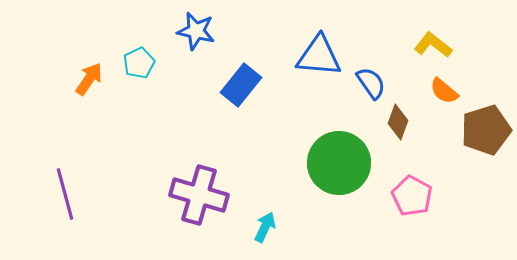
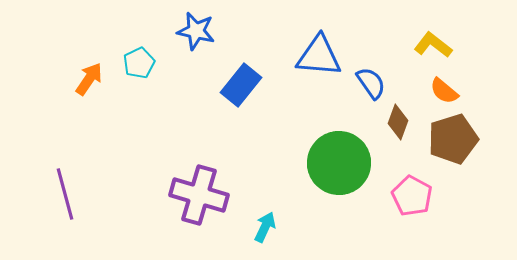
brown pentagon: moved 33 px left, 9 px down
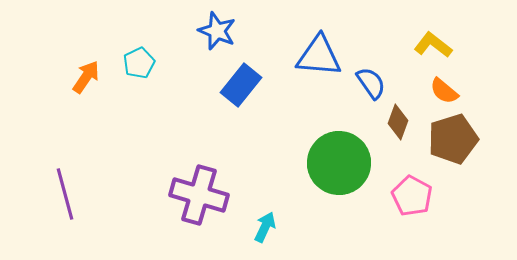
blue star: moved 21 px right; rotated 9 degrees clockwise
orange arrow: moved 3 px left, 2 px up
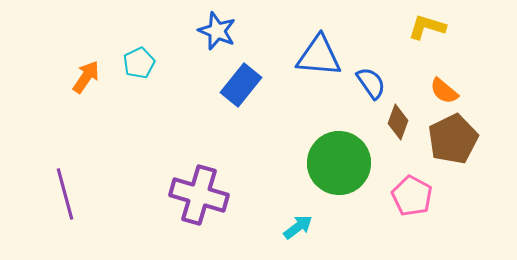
yellow L-shape: moved 6 px left, 18 px up; rotated 21 degrees counterclockwise
brown pentagon: rotated 9 degrees counterclockwise
cyan arrow: moved 33 px right; rotated 28 degrees clockwise
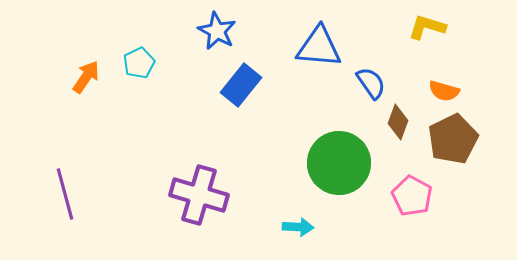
blue star: rotated 6 degrees clockwise
blue triangle: moved 9 px up
orange semicircle: rotated 24 degrees counterclockwise
cyan arrow: rotated 40 degrees clockwise
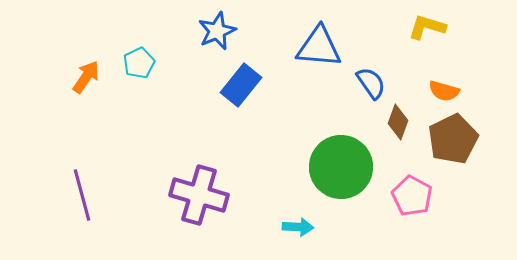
blue star: rotated 21 degrees clockwise
green circle: moved 2 px right, 4 px down
purple line: moved 17 px right, 1 px down
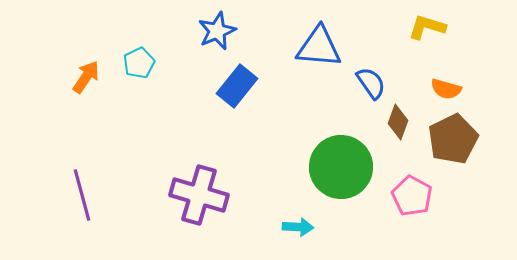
blue rectangle: moved 4 px left, 1 px down
orange semicircle: moved 2 px right, 2 px up
